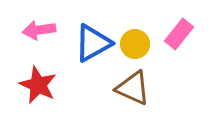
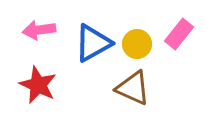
yellow circle: moved 2 px right
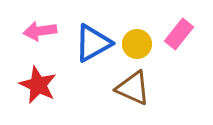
pink arrow: moved 1 px right, 1 px down
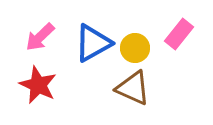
pink arrow: moved 6 px down; rotated 36 degrees counterclockwise
yellow circle: moved 2 px left, 4 px down
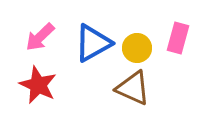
pink rectangle: moved 1 px left, 4 px down; rotated 24 degrees counterclockwise
yellow circle: moved 2 px right
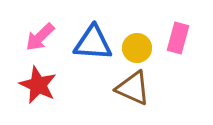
blue triangle: rotated 33 degrees clockwise
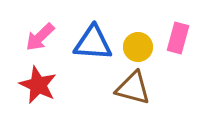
yellow circle: moved 1 px right, 1 px up
brown triangle: rotated 9 degrees counterclockwise
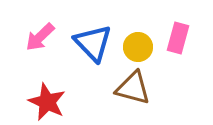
blue triangle: rotated 42 degrees clockwise
red star: moved 9 px right, 17 px down
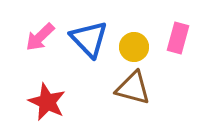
blue triangle: moved 4 px left, 4 px up
yellow circle: moved 4 px left
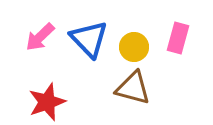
red star: rotated 27 degrees clockwise
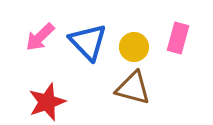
blue triangle: moved 1 px left, 3 px down
